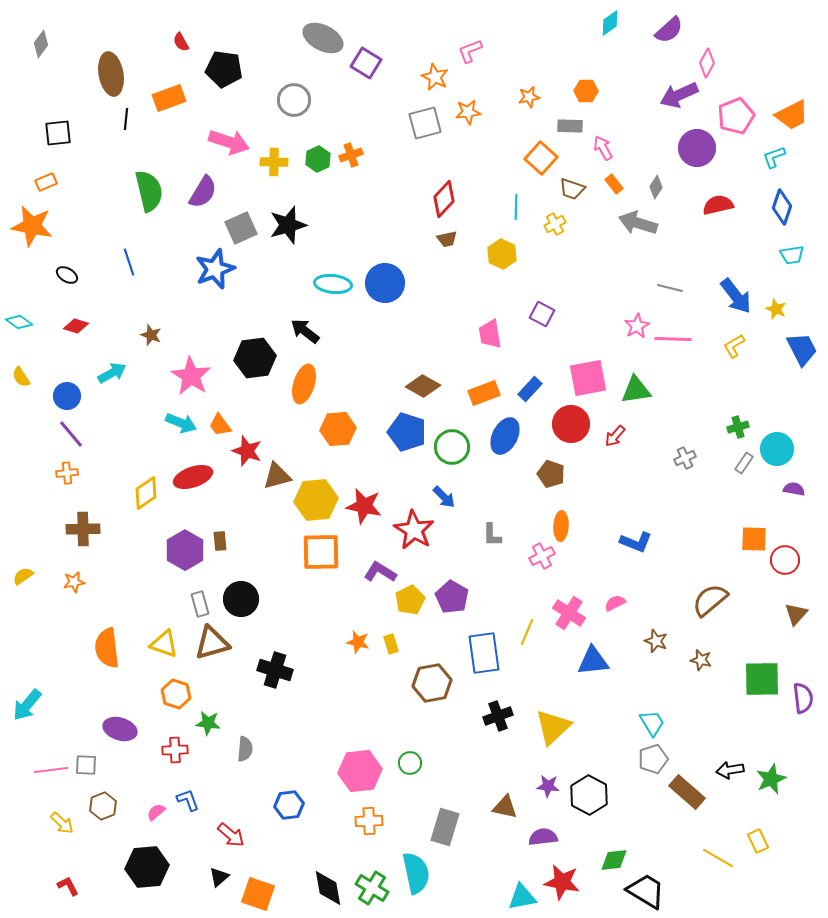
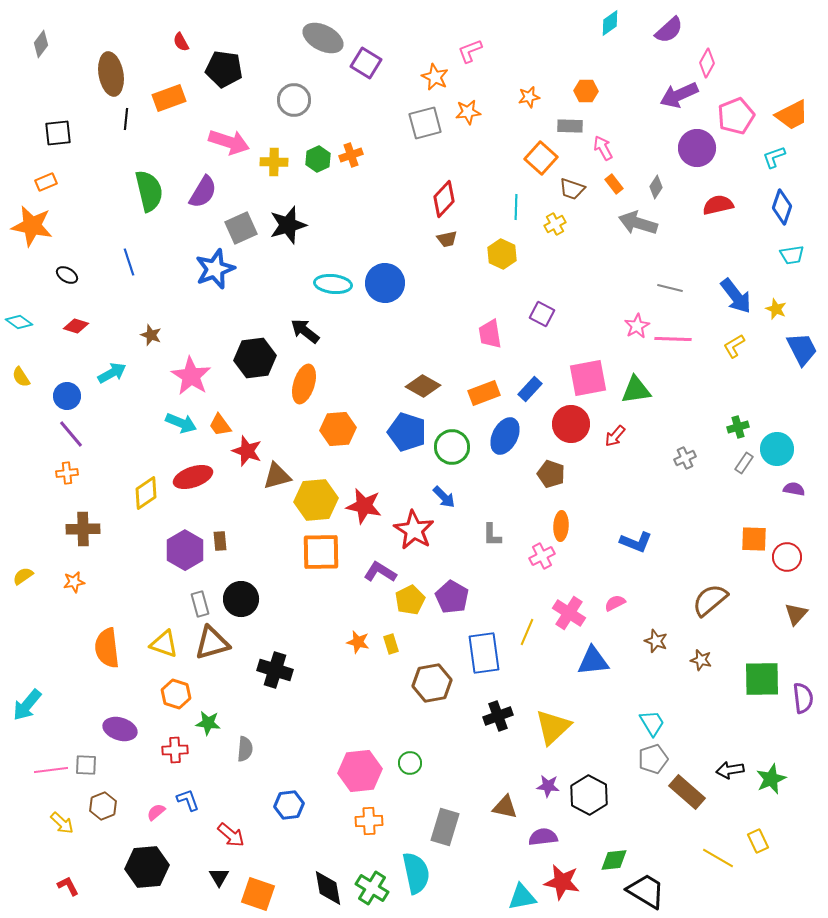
red circle at (785, 560): moved 2 px right, 3 px up
black triangle at (219, 877): rotated 20 degrees counterclockwise
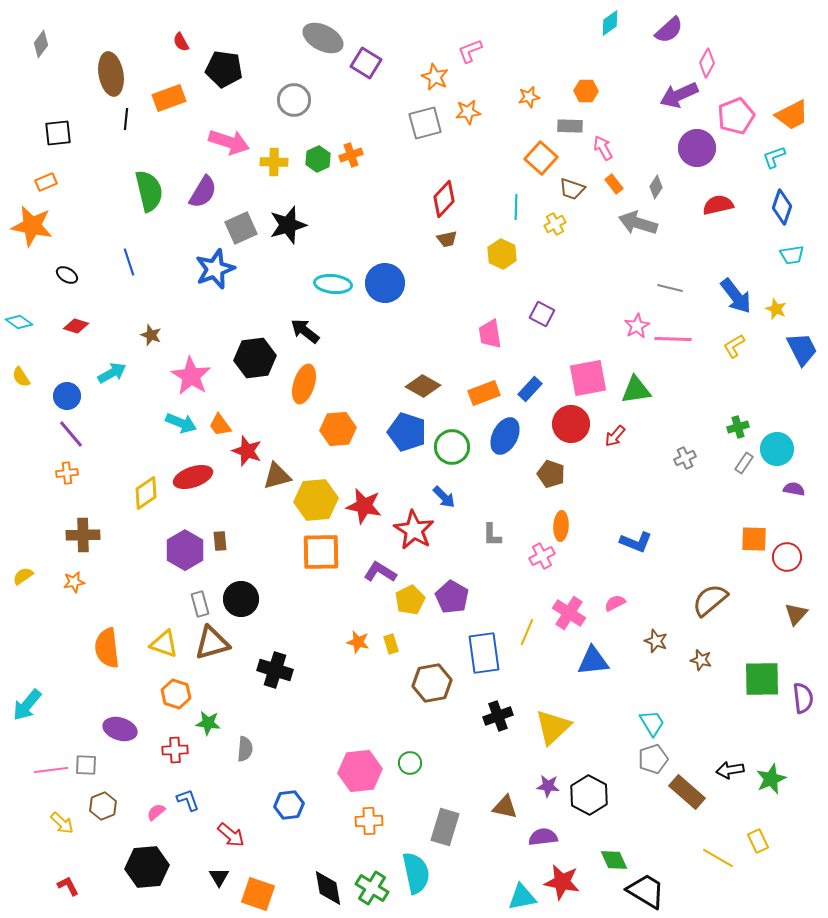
brown cross at (83, 529): moved 6 px down
green diamond at (614, 860): rotated 72 degrees clockwise
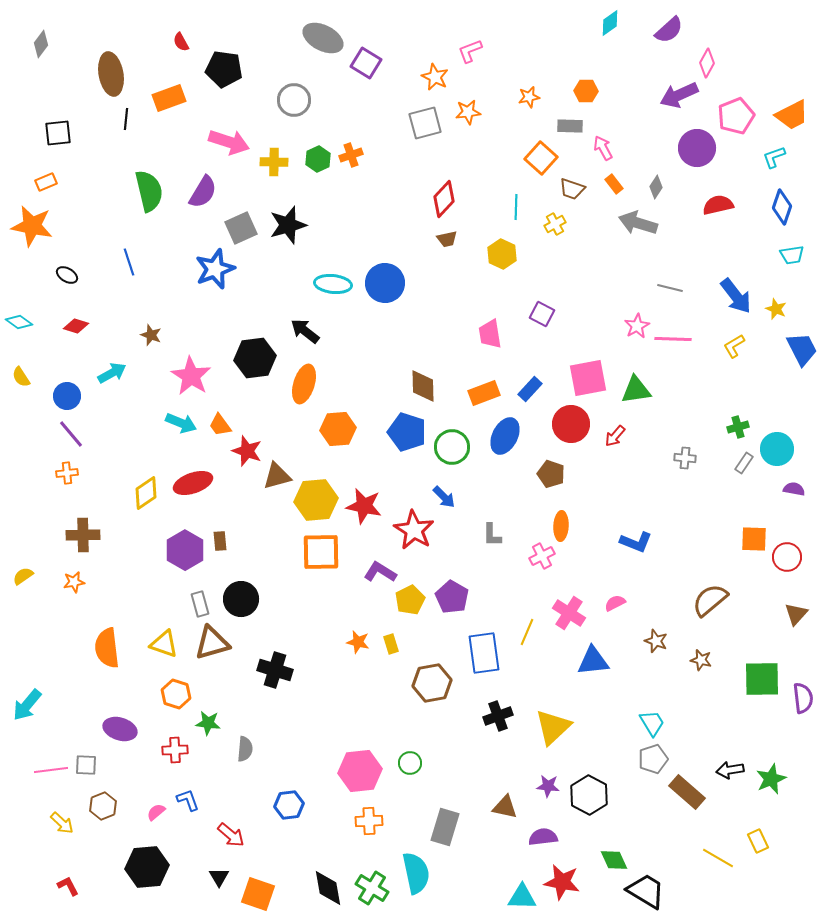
brown diamond at (423, 386): rotated 60 degrees clockwise
gray cross at (685, 458): rotated 30 degrees clockwise
red ellipse at (193, 477): moved 6 px down
cyan triangle at (522, 897): rotated 12 degrees clockwise
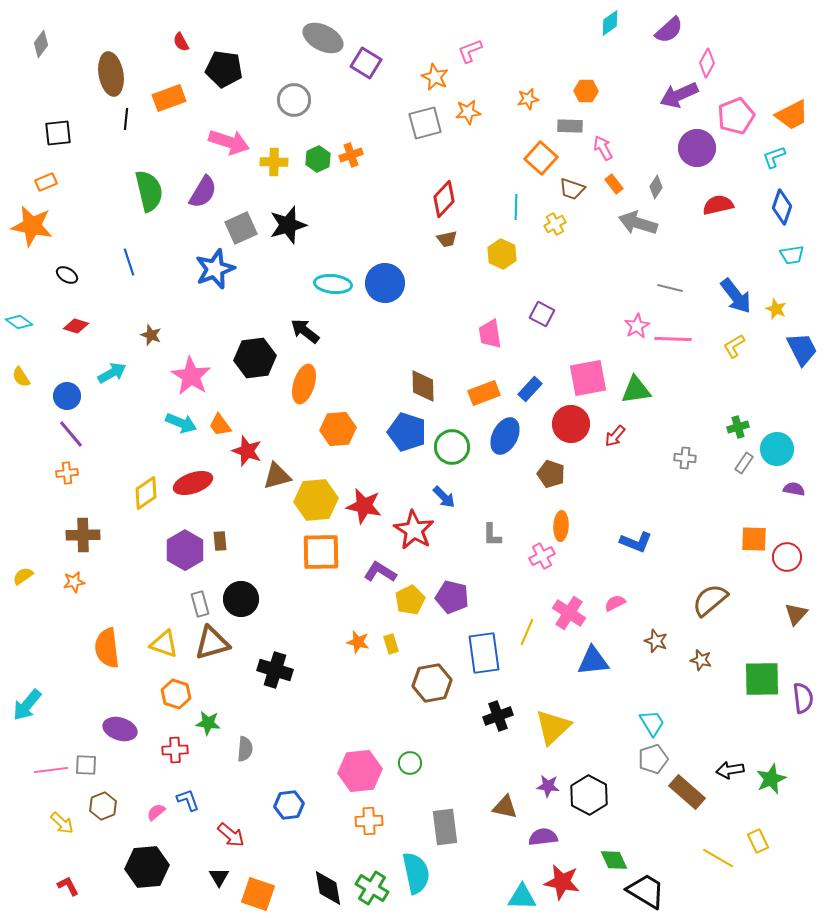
orange star at (529, 97): moved 1 px left, 2 px down
purple pentagon at (452, 597): rotated 16 degrees counterclockwise
gray rectangle at (445, 827): rotated 24 degrees counterclockwise
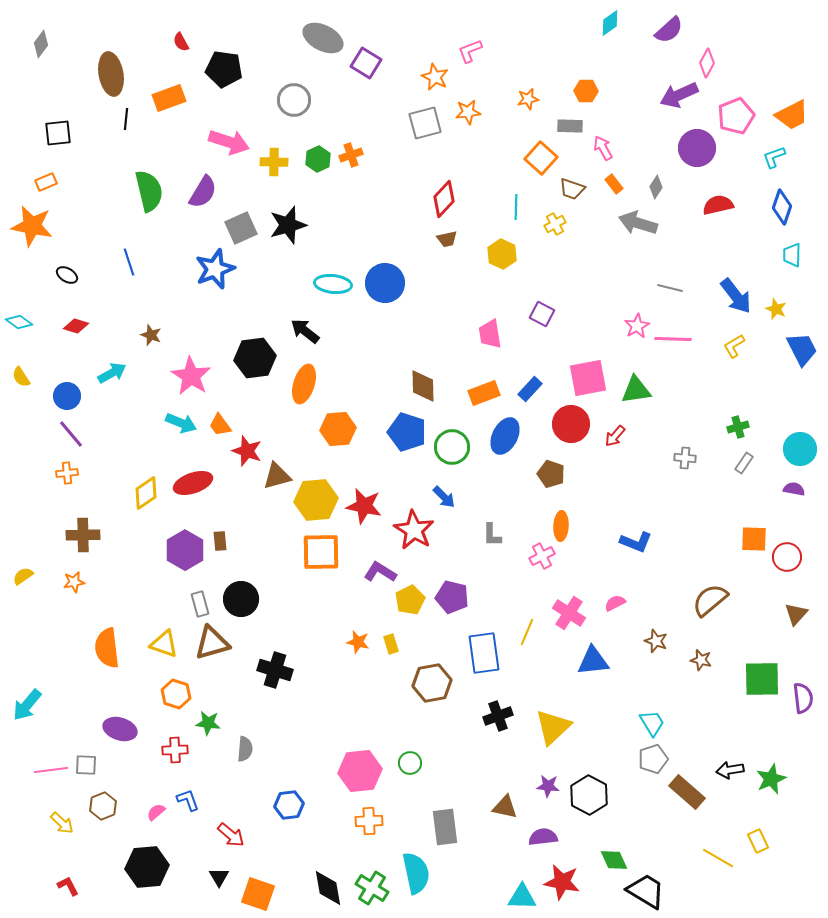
cyan trapezoid at (792, 255): rotated 100 degrees clockwise
cyan circle at (777, 449): moved 23 px right
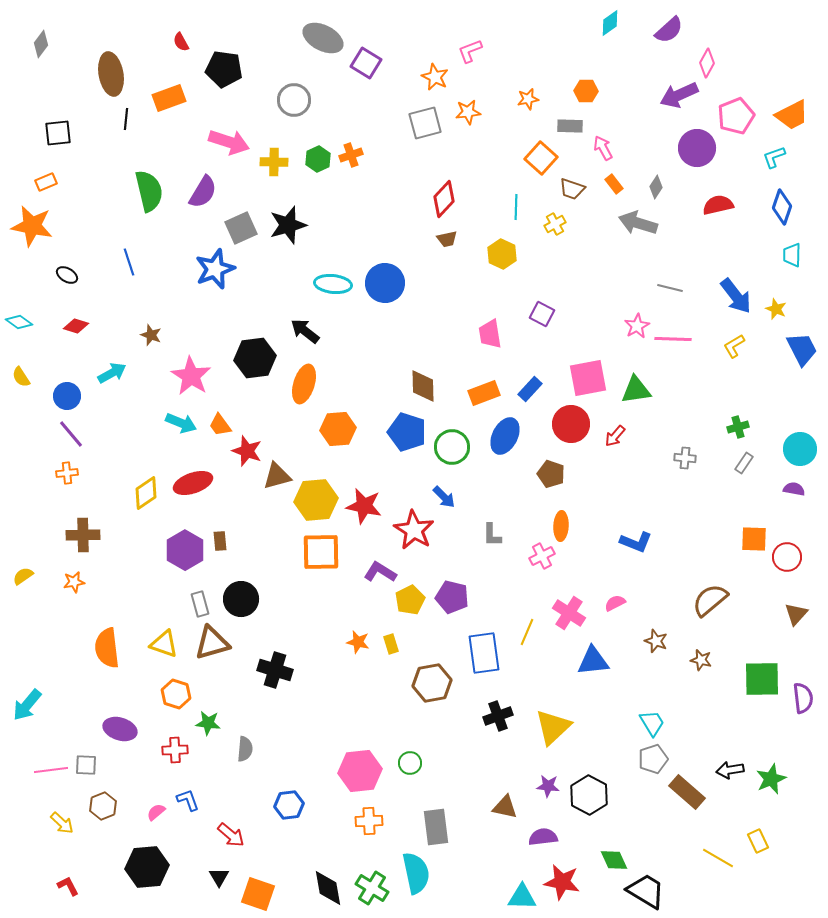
gray rectangle at (445, 827): moved 9 px left
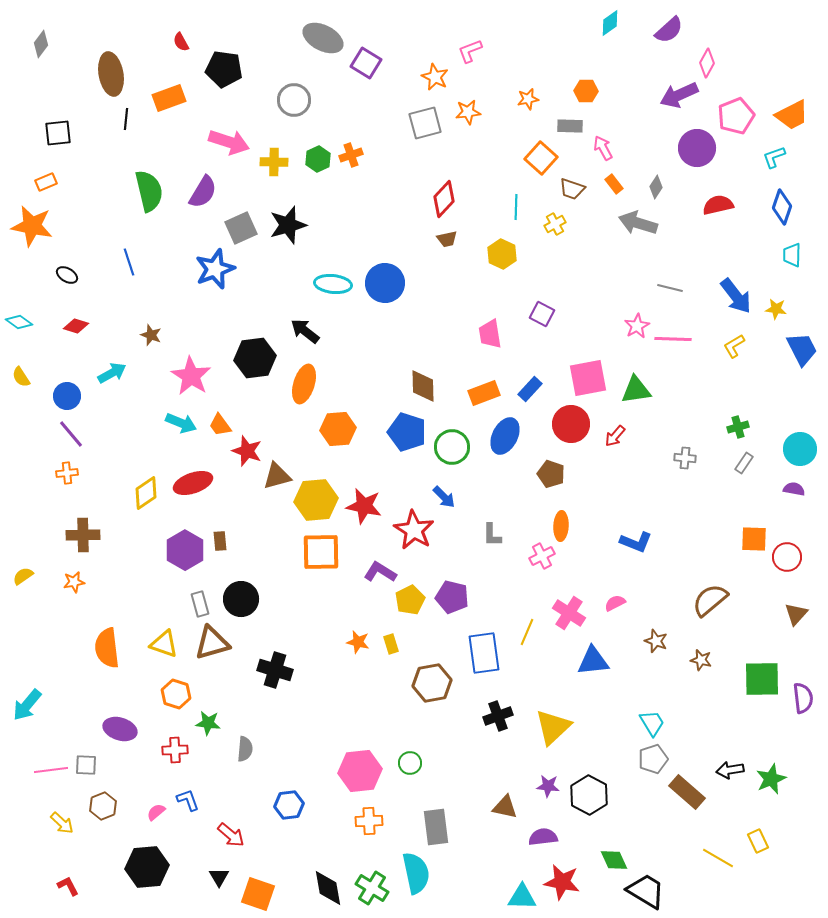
yellow star at (776, 309): rotated 15 degrees counterclockwise
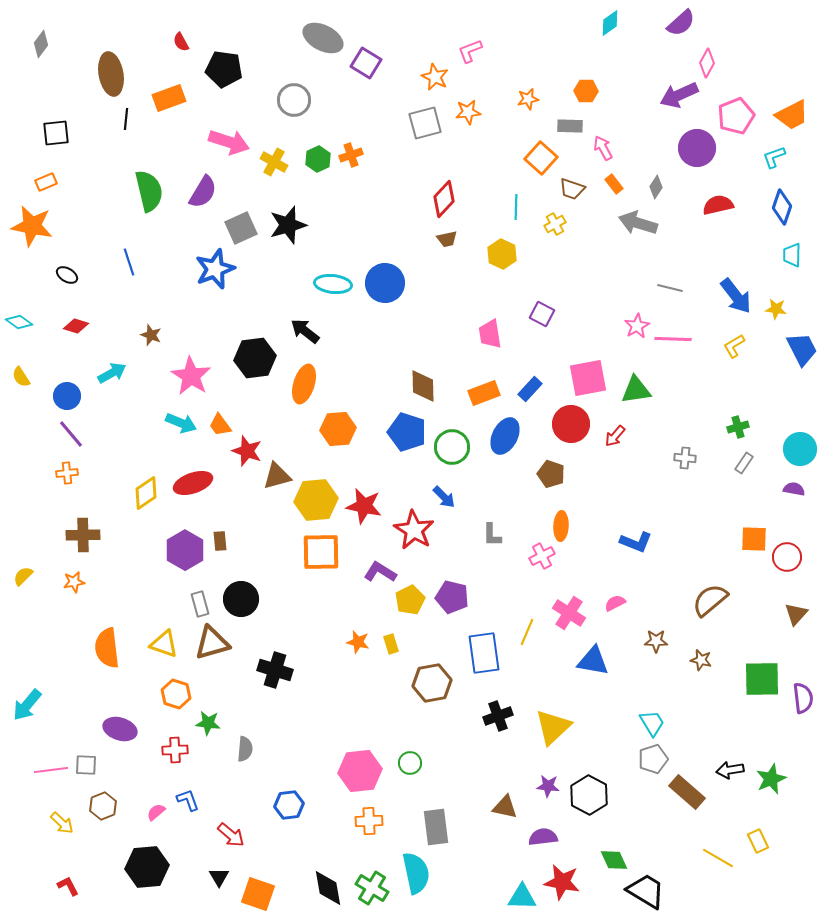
purple semicircle at (669, 30): moved 12 px right, 7 px up
black square at (58, 133): moved 2 px left
yellow cross at (274, 162): rotated 28 degrees clockwise
yellow semicircle at (23, 576): rotated 10 degrees counterclockwise
brown star at (656, 641): rotated 20 degrees counterclockwise
blue triangle at (593, 661): rotated 16 degrees clockwise
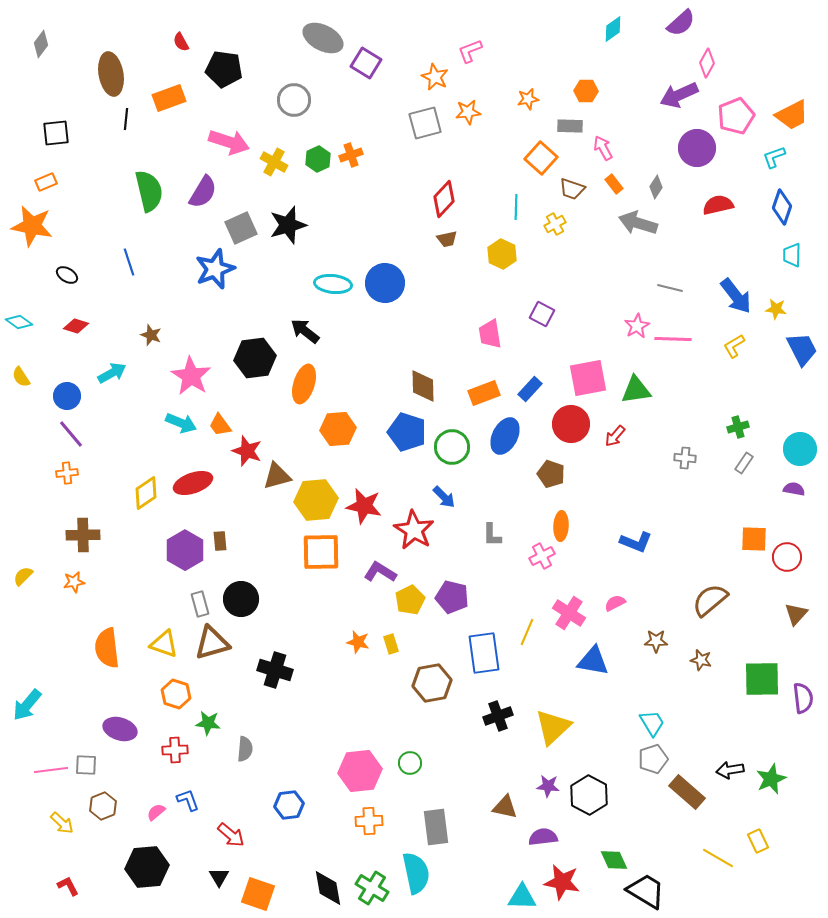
cyan diamond at (610, 23): moved 3 px right, 6 px down
